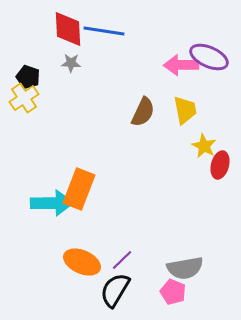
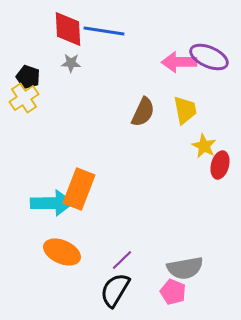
pink arrow: moved 2 px left, 3 px up
orange ellipse: moved 20 px left, 10 px up
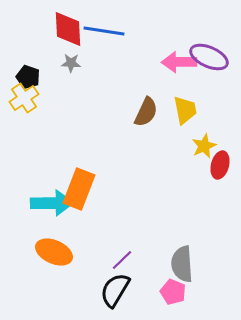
brown semicircle: moved 3 px right
yellow star: rotated 20 degrees clockwise
orange ellipse: moved 8 px left
gray semicircle: moved 3 px left, 4 px up; rotated 96 degrees clockwise
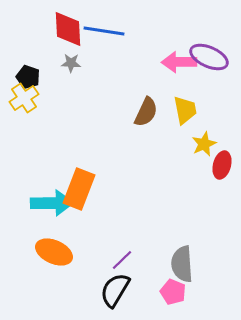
yellow star: moved 2 px up
red ellipse: moved 2 px right
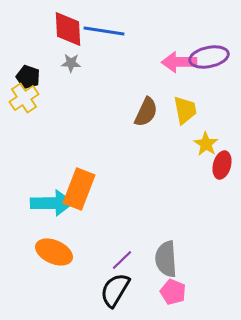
purple ellipse: rotated 36 degrees counterclockwise
yellow star: moved 2 px right; rotated 15 degrees counterclockwise
gray semicircle: moved 16 px left, 5 px up
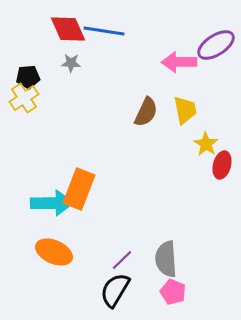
red diamond: rotated 21 degrees counterclockwise
purple ellipse: moved 7 px right, 12 px up; rotated 21 degrees counterclockwise
black pentagon: rotated 25 degrees counterclockwise
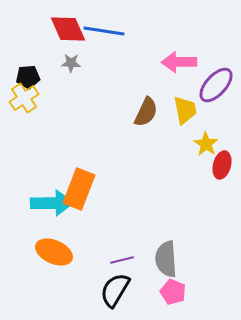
purple ellipse: moved 40 px down; rotated 15 degrees counterclockwise
purple line: rotated 30 degrees clockwise
